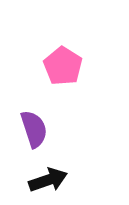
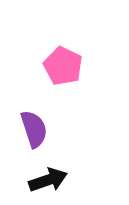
pink pentagon: rotated 6 degrees counterclockwise
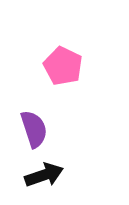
black arrow: moved 4 px left, 5 px up
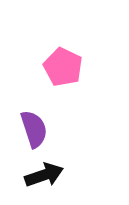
pink pentagon: moved 1 px down
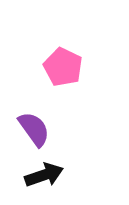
purple semicircle: rotated 18 degrees counterclockwise
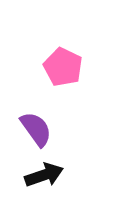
purple semicircle: moved 2 px right
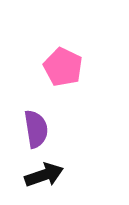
purple semicircle: rotated 27 degrees clockwise
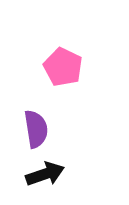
black arrow: moved 1 px right, 1 px up
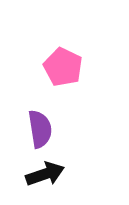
purple semicircle: moved 4 px right
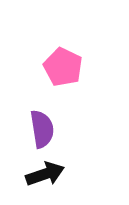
purple semicircle: moved 2 px right
